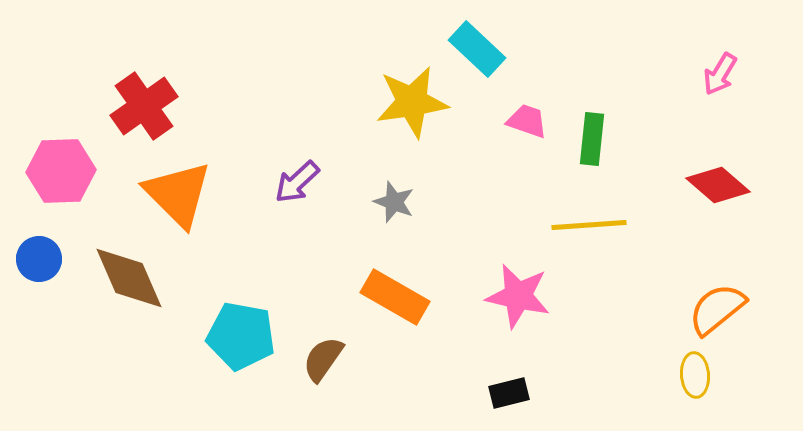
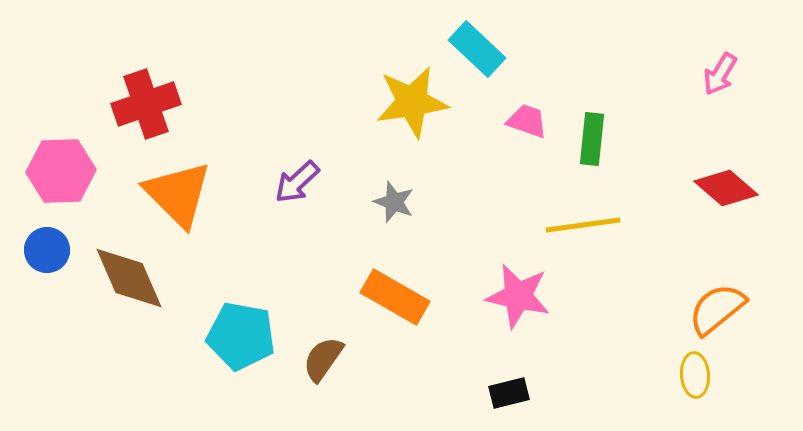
red cross: moved 2 px right, 2 px up; rotated 16 degrees clockwise
red diamond: moved 8 px right, 3 px down
yellow line: moved 6 px left; rotated 4 degrees counterclockwise
blue circle: moved 8 px right, 9 px up
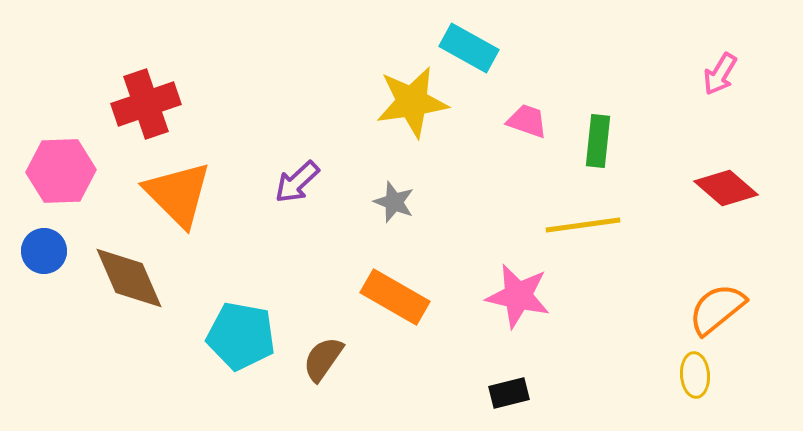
cyan rectangle: moved 8 px left, 1 px up; rotated 14 degrees counterclockwise
green rectangle: moved 6 px right, 2 px down
blue circle: moved 3 px left, 1 px down
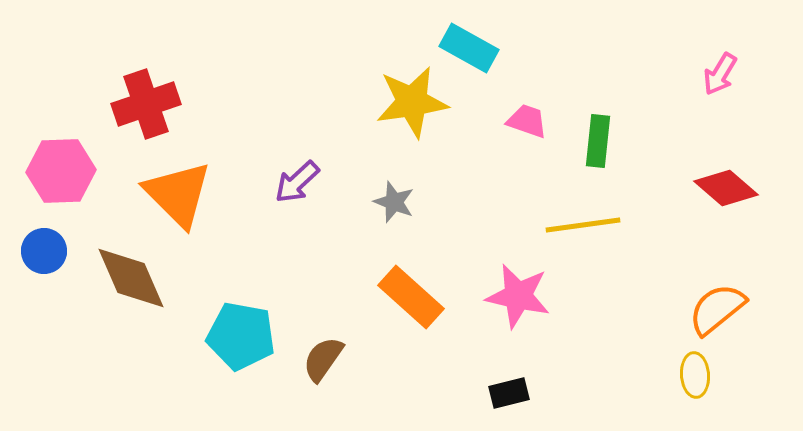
brown diamond: moved 2 px right
orange rectangle: moved 16 px right; rotated 12 degrees clockwise
